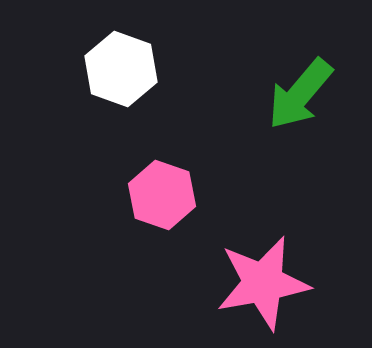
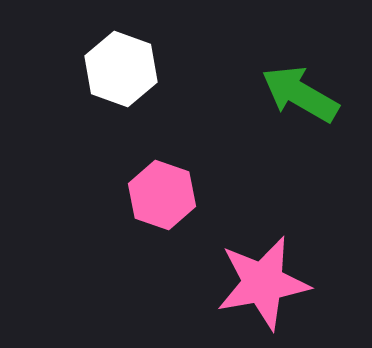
green arrow: rotated 80 degrees clockwise
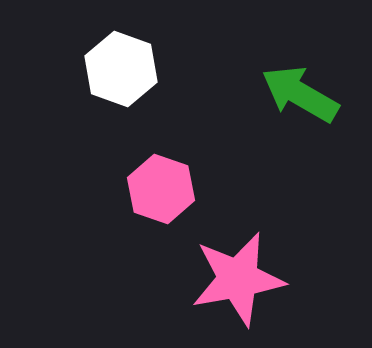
pink hexagon: moved 1 px left, 6 px up
pink star: moved 25 px left, 4 px up
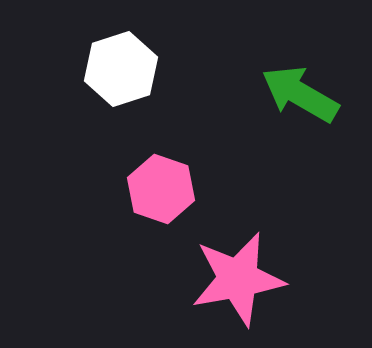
white hexagon: rotated 22 degrees clockwise
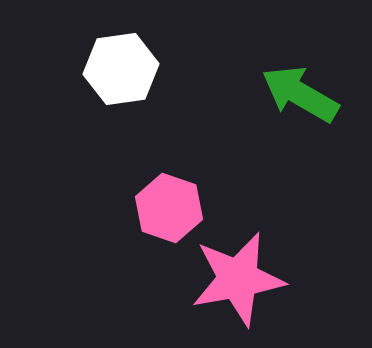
white hexagon: rotated 10 degrees clockwise
pink hexagon: moved 8 px right, 19 px down
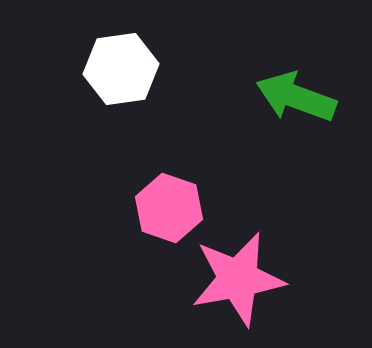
green arrow: moved 4 px left, 3 px down; rotated 10 degrees counterclockwise
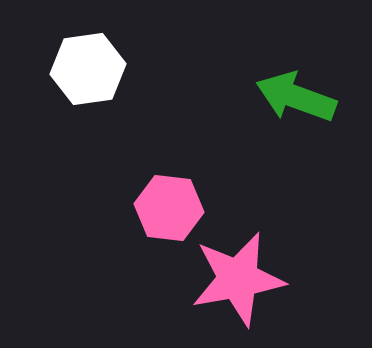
white hexagon: moved 33 px left
pink hexagon: rotated 12 degrees counterclockwise
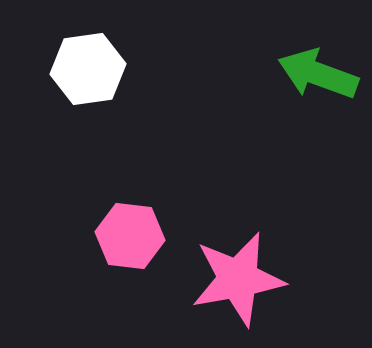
green arrow: moved 22 px right, 23 px up
pink hexagon: moved 39 px left, 28 px down
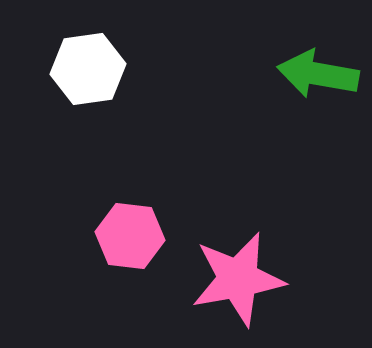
green arrow: rotated 10 degrees counterclockwise
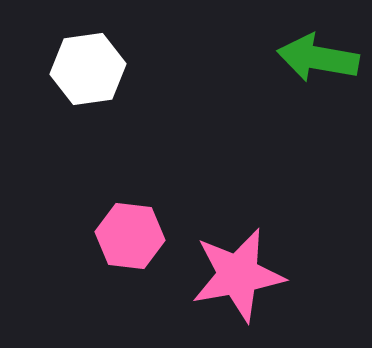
green arrow: moved 16 px up
pink star: moved 4 px up
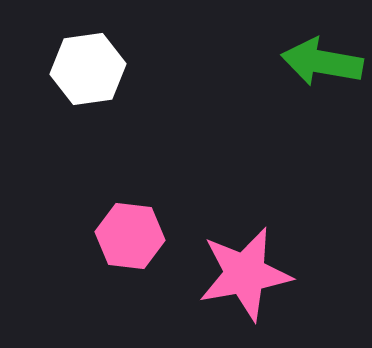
green arrow: moved 4 px right, 4 px down
pink star: moved 7 px right, 1 px up
